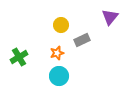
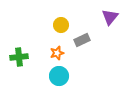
green cross: rotated 24 degrees clockwise
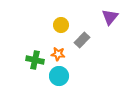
gray rectangle: rotated 21 degrees counterclockwise
orange star: moved 1 px right, 1 px down; rotated 24 degrees clockwise
green cross: moved 16 px right, 3 px down; rotated 18 degrees clockwise
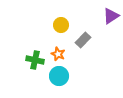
purple triangle: moved 1 px right, 1 px up; rotated 18 degrees clockwise
gray rectangle: moved 1 px right
orange star: rotated 16 degrees clockwise
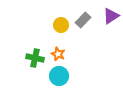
gray rectangle: moved 20 px up
green cross: moved 2 px up
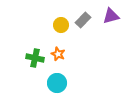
purple triangle: rotated 18 degrees clockwise
cyan circle: moved 2 px left, 7 px down
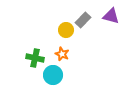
purple triangle: rotated 30 degrees clockwise
yellow circle: moved 5 px right, 5 px down
orange star: moved 4 px right
cyan circle: moved 4 px left, 8 px up
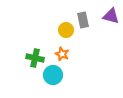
gray rectangle: rotated 56 degrees counterclockwise
